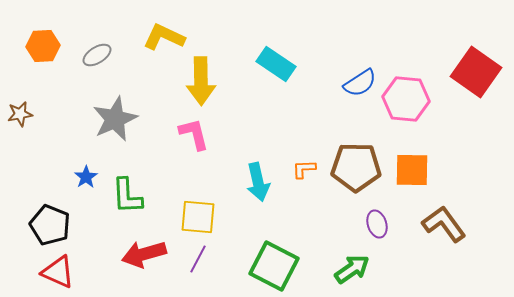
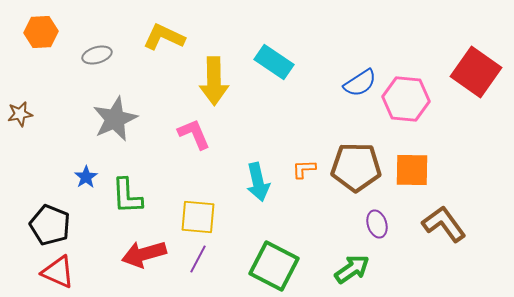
orange hexagon: moved 2 px left, 14 px up
gray ellipse: rotated 16 degrees clockwise
cyan rectangle: moved 2 px left, 2 px up
yellow arrow: moved 13 px right
pink L-shape: rotated 9 degrees counterclockwise
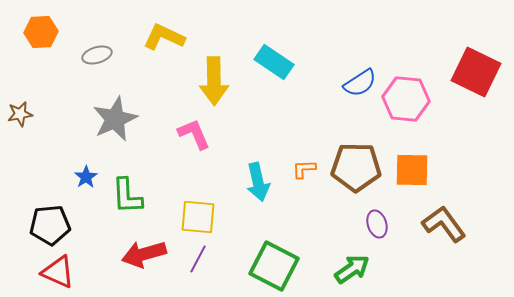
red square: rotated 9 degrees counterclockwise
black pentagon: rotated 27 degrees counterclockwise
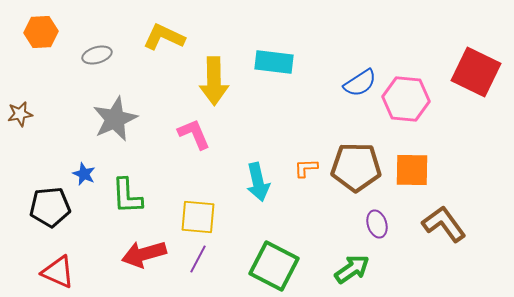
cyan rectangle: rotated 27 degrees counterclockwise
orange L-shape: moved 2 px right, 1 px up
blue star: moved 2 px left, 3 px up; rotated 15 degrees counterclockwise
black pentagon: moved 18 px up
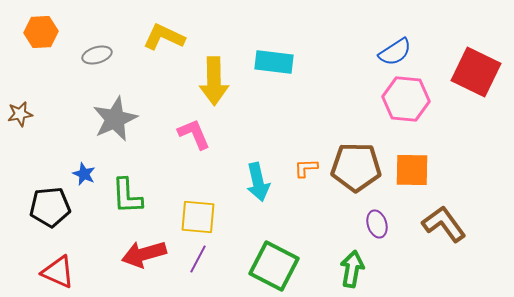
blue semicircle: moved 35 px right, 31 px up
green arrow: rotated 45 degrees counterclockwise
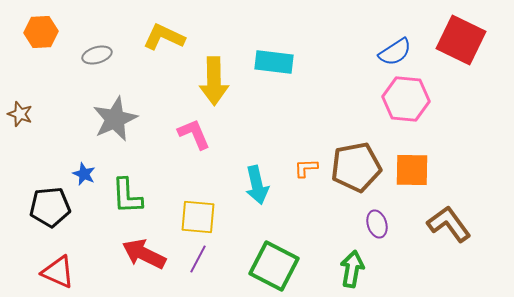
red square: moved 15 px left, 32 px up
brown star: rotated 30 degrees clockwise
brown pentagon: rotated 12 degrees counterclockwise
cyan arrow: moved 1 px left, 3 px down
brown L-shape: moved 5 px right
red arrow: rotated 42 degrees clockwise
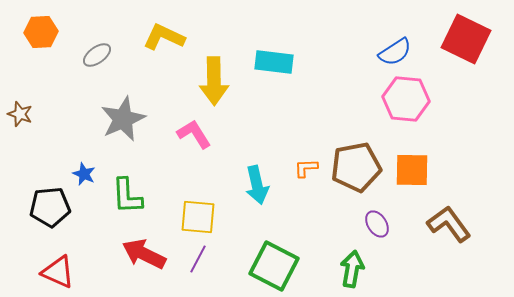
red square: moved 5 px right, 1 px up
gray ellipse: rotated 20 degrees counterclockwise
gray star: moved 8 px right
pink L-shape: rotated 9 degrees counterclockwise
purple ellipse: rotated 16 degrees counterclockwise
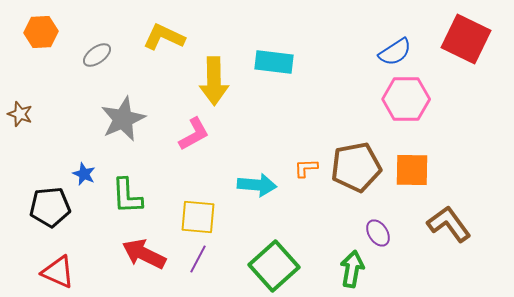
pink hexagon: rotated 6 degrees counterclockwise
pink L-shape: rotated 93 degrees clockwise
cyan arrow: rotated 72 degrees counterclockwise
purple ellipse: moved 1 px right, 9 px down
green square: rotated 21 degrees clockwise
